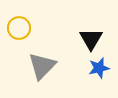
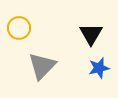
black triangle: moved 5 px up
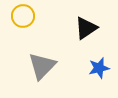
yellow circle: moved 4 px right, 12 px up
black triangle: moved 5 px left, 6 px up; rotated 25 degrees clockwise
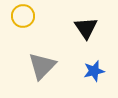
black triangle: rotated 30 degrees counterclockwise
blue star: moved 5 px left, 3 px down
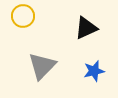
black triangle: rotated 40 degrees clockwise
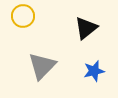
black triangle: rotated 15 degrees counterclockwise
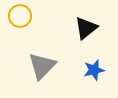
yellow circle: moved 3 px left
blue star: moved 1 px up
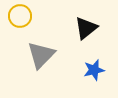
gray triangle: moved 1 px left, 11 px up
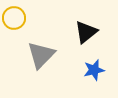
yellow circle: moved 6 px left, 2 px down
black triangle: moved 4 px down
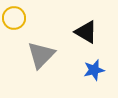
black triangle: rotated 50 degrees counterclockwise
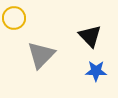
black triangle: moved 4 px right, 4 px down; rotated 15 degrees clockwise
blue star: moved 2 px right, 1 px down; rotated 15 degrees clockwise
